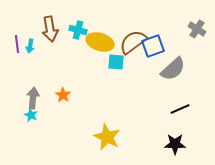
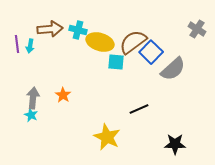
brown arrow: rotated 85 degrees counterclockwise
blue square: moved 2 px left, 6 px down; rotated 25 degrees counterclockwise
black line: moved 41 px left
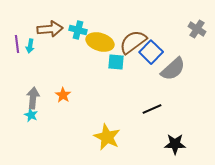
black line: moved 13 px right
